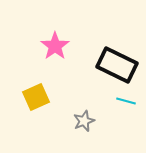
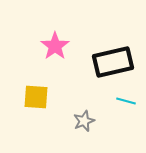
black rectangle: moved 4 px left, 3 px up; rotated 39 degrees counterclockwise
yellow square: rotated 28 degrees clockwise
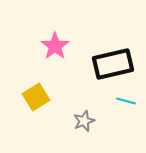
black rectangle: moved 2 px down
yellow square: rotated 36 degrees counterclockwise
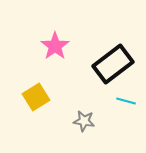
black rectangle: rotated 24 degrees counterclockwise
gray star: rotated 30 degrees clockwise
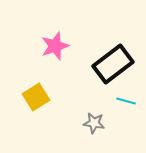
pink star: rotated 16 degrees clockwise
gray star: moved 10 px right, 2 px down
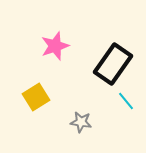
black rectangle: rotated 18 degrees counterclockwise
cyan line: rotated 36 degrees clockwise
gray star: moved 13 px left, 1 px up
